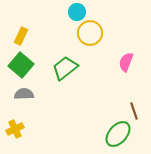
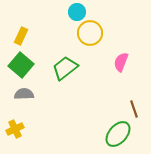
pink semicircle: moved 5 px left
brown line: moved 2 px up
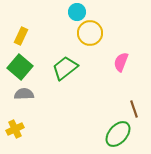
green square: moved 1 px left, 2 px down
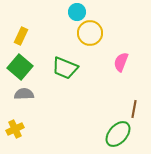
green trapezoid: rotated 120 degrees counterclockwise
brown line: rotated 30 degrees clockwise
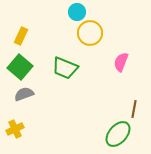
gray semicircle: rotated 18 degrees counterclockwise
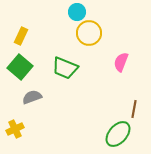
yellow circle: moved 1 px left
gray semicircle: moved 8 px right, 3 px down
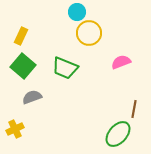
pink semicircle: rotated 48 degrees clockwise
green square: moved 3 px right, 1 px up
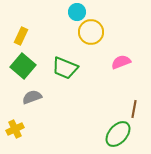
yellow circle: moved 2 px right, 1 px up
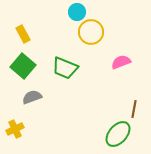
yellow rectangle: moved 2 px right, 2 px up; rotated 54 degrees counterclockwise
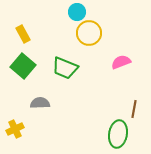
yellow circle: moved 2 px left, 1 px down
gray semicircle: moved 8 px right, 6 px down; rotated 18 degrees clockwise
green ellipse: rotated 32 degrees counterclockwise
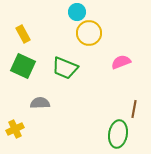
green square: rotated 15 degrees counterclockwise
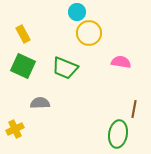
pink semicircle: rotated 30 degrees clockwise
